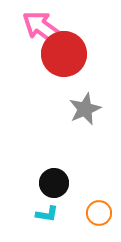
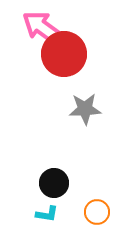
gray star: rotated 20 degrees clockwise
orange circle: moved 2 px left, 1 px up
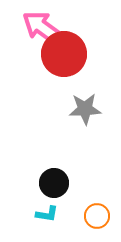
orange circle: moved 4 px down
